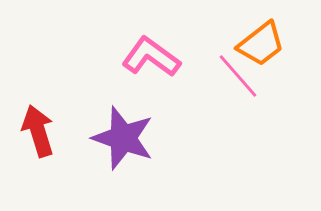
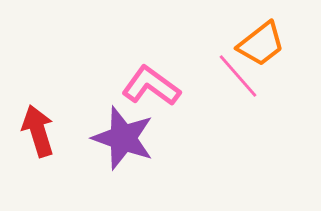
pink L-shape: moved 29 px down
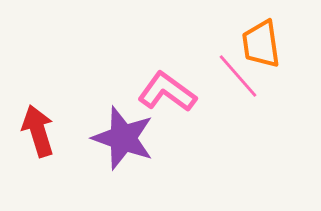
orange trapezoid: rotated 120 degrees clockwise
pink L-shape: moved 16 px right, 6 px down
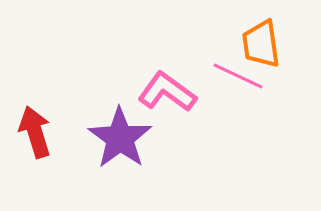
pink line: rotated 24 degrees counterclockwise
red arrow: moved 3 px left, 1 px down
purple star: moved 3 px left; rotated 16 degrees clockwise
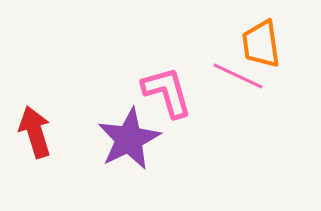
pink L-shape: rotated 38 degrees clockwise
purple star: moved 9 px right, 1 px down; rotated 10 degrees clockwise
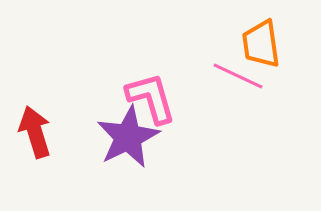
pink L-shape: moved 16 px left, 6 px down
purple star: moved 1 px left, 2 px up
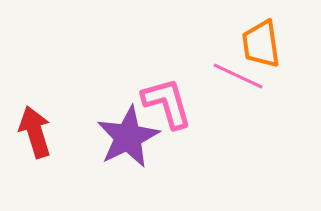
pink L-shape: moved 16 px right, 5 px down
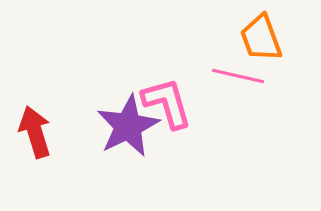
orange trapezoid: moved 6 px up; rotated 12 degrees counterclockwise
pink line: rotated 12 degrees counterclockwise
purple star: moved 11 px up
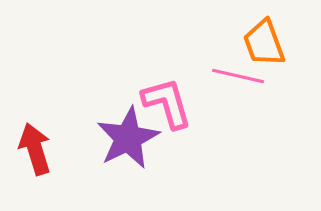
orange trapezoid: moved 3 px right, 5 px down
purple star: moved 12 px down
red arrow: moved 17 px down
